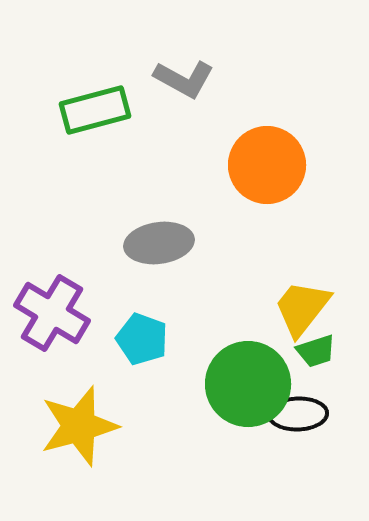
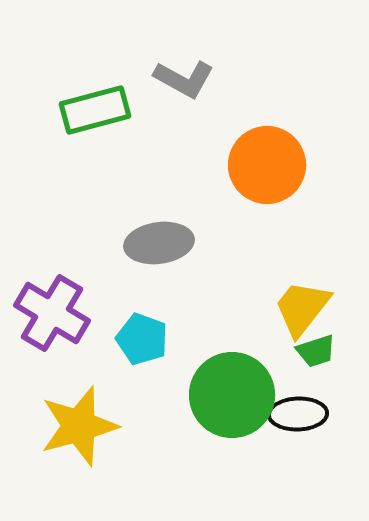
green circle: moved 16 px left, 11 px down
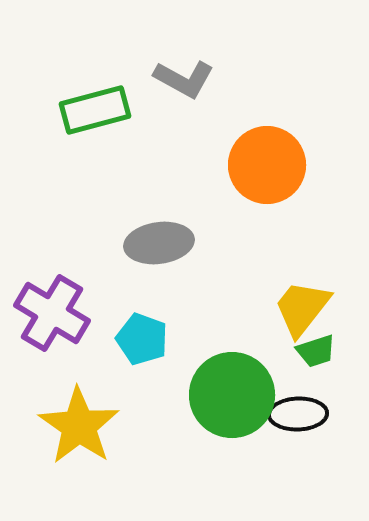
yellow star: rotated 22 degrees counterclockwise
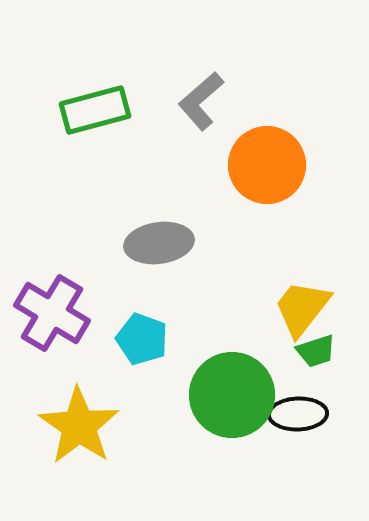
gray L-shape: moved 17 px right, 22 px down; rotated 110 degrees clockwise
